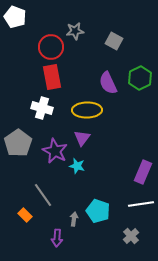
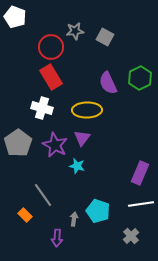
gray square: moved 9 px left, 4 px up
red rectangle: moved 1 px left; rotated 20 degrees counterclockwise
purple star: moved 6 px up
purple rectangle: moved 3 px left, 1 px down
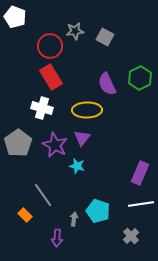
red circle: moved 1 px left, 1 px up
purple semicircle: moved 1 px left, 1 px down
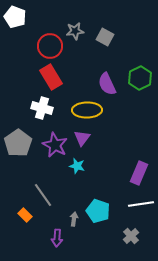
purple rectangle: moved 1 px left
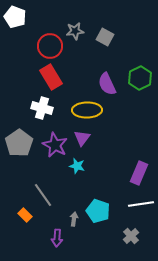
gray pentagon: moved 1 px right
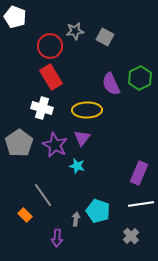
purple semicircle: moved 4 px right
gray arrow: moved 2 px right
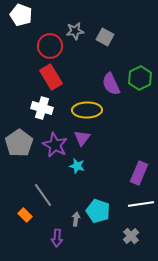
white pentagon: moved 6 px right, 2 px up
